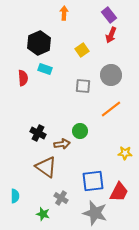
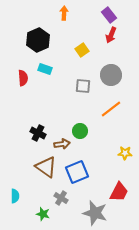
black hexagon: moved 1 px left, 3 px up
blue square: moved 16 px left, 9 px up; rotated 15 degrees counterclockwise
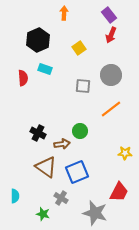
yellow square: moved 3 px left, 2 px up
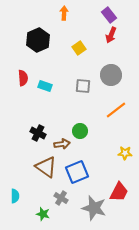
cyan rectangle: moved 17 px down
orange line: moved 5 px right, 1 px down
gray star: moved 1 px left, 5 px up
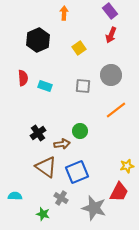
purple rectangle: moved 1 px right, 4 px up
black cross: rotated 28 degrees clockwise
yellow star: moved 2 px right, 13 px down; rotated 16 degrees counterclockwise
cyan semicircle: rotated 88 degrees counterclockwise
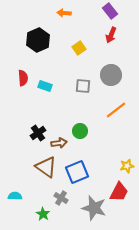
orange arrow: rotated 88 degrees counterclockwise
brown arrow: moved 3 px left, 1 px up
green star: rotated 16 degrees clockwise
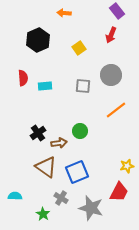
purple rectangle: moved 7 px right
cyan rectangle: rotated 24 degrees counterclockwise
gray star: moved 3 px left
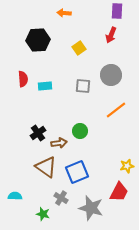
purple rectangle: rotated 42 degrees clockwise
black hexagon: rotated 20 degrees clockwise
red semicircle: moved 1 px down
green star: rotated 16 degrees counterclockwise
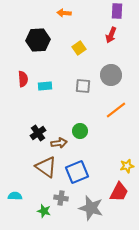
gray cross: rotated 24 degrees counterclockwise
green star: moved 1 px right, 3 px up
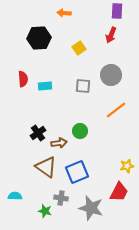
black hexagon: moved 1 px right, 2 px up
green star: moved 1 px right
